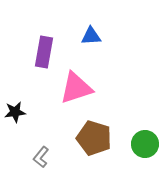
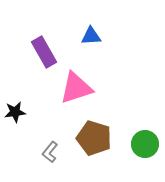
purple rectangle: rotated 40 degrees counterclockwise
gray L-shape: moved 9 px right, 5 px up
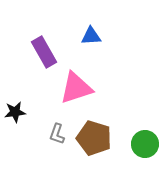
gray L-shape: moved 7 px right, 18 px up; rotated 20 degrees counterclockwise
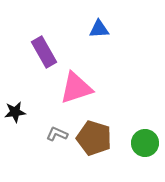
blue triangle: moved 8 px right, 7 px up
gray L-shape: rotated 95 degrees clockwise
green circle: moved 1 px up
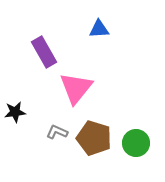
pink triangle: rotated 33 degrees counterclockwise
gray L-shape: moved 2 px up
green circle: moved 9 px left
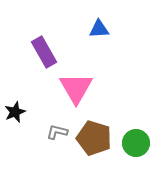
pink triangle: rotated 9 degrees counterclockwise
black star: rotated 15 degrees counterclockwise
gray L-shape: rotated 10 degrees counterclockwise
